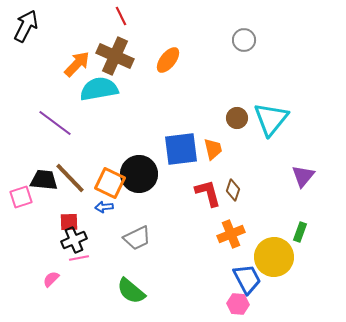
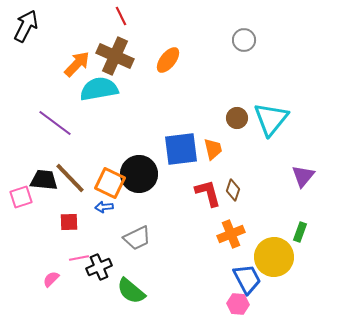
black cross: moved 25 px right, 27 px down
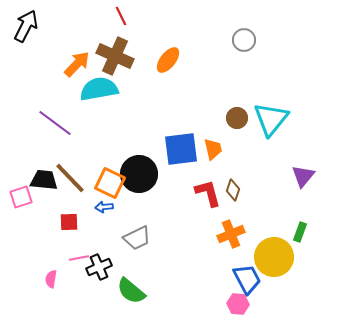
pink semicircle: rotated 36 degrees counterclockwise
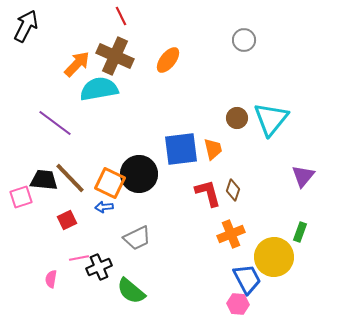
red square: moved 2 px left, 2 px up; rotated 24 degrees counterclockwise
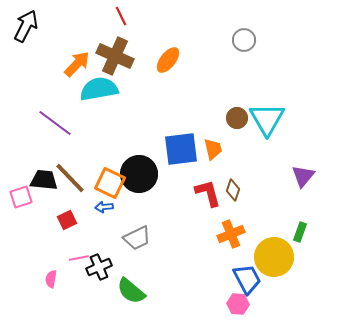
cyan triangle: moved 4 px left; rotated 9 degrees counterclockwise
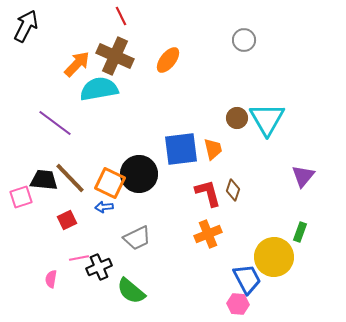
orange cross: moved 23 px left
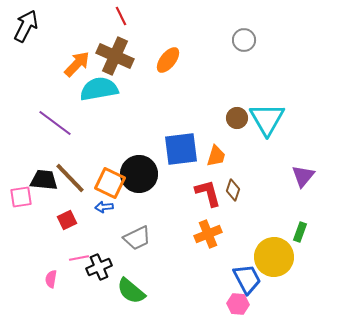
orange trapezoid: moved 3 px right, 7 px down; rotated 30 degrees clockwise
pink square: rotated 10 degrees clockwise
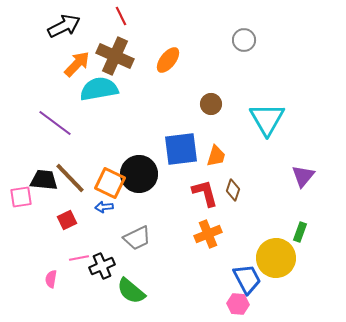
black arrow: moved 38 px right; rotated 36 degrees clockwise
brown circle: moved 26 px left, 14 px up
red L-shape: moved 3 px left
yellow circle: moved 2 px right, 1 px down
black cross: moved 3 px right, 1 px up
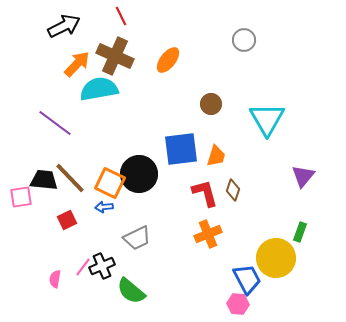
pink line: moved 4 px right, 9 px down; rotated 42 degrees counterclockwise
pink semicircle: moved 4 px right
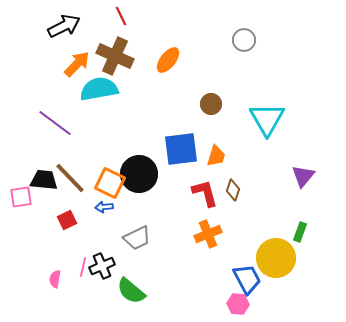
pink line: rotated 24 degrees counterclockwise
